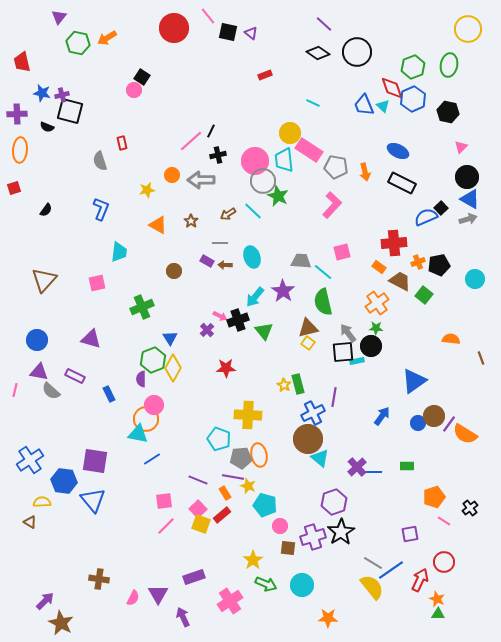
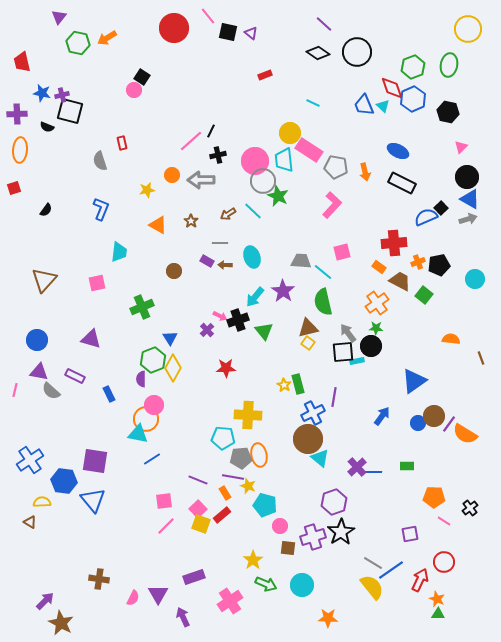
cyan pentagon at (219, 439): moved 4 px right, 1 px up; rotated 15 degrees counterclockwise
orange pentagon at (434, 497): rotated 20 degrees clockwise
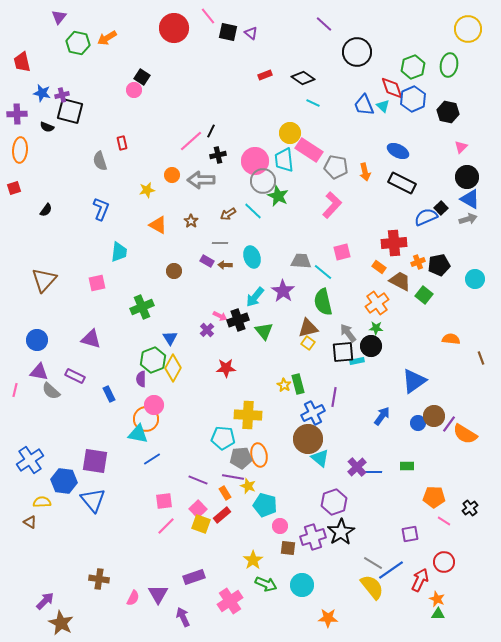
black diamond at (318, 53): moved 15 px left, 25 px down
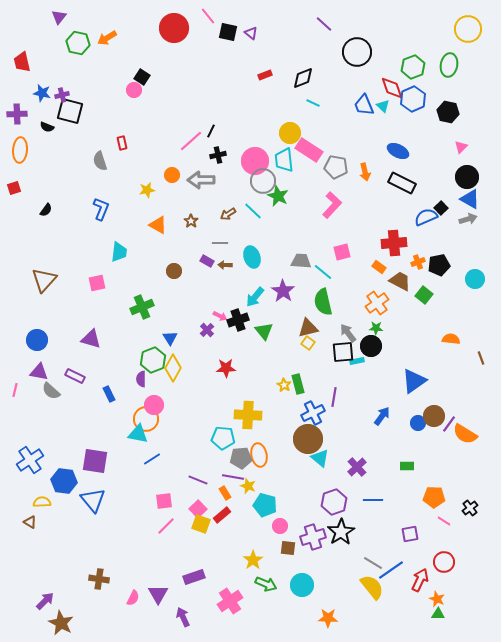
black diamond at (303, 78): rotated 55 degrees counterclockwise
blue line at (372, 472): moved 1 px right, 28 px down
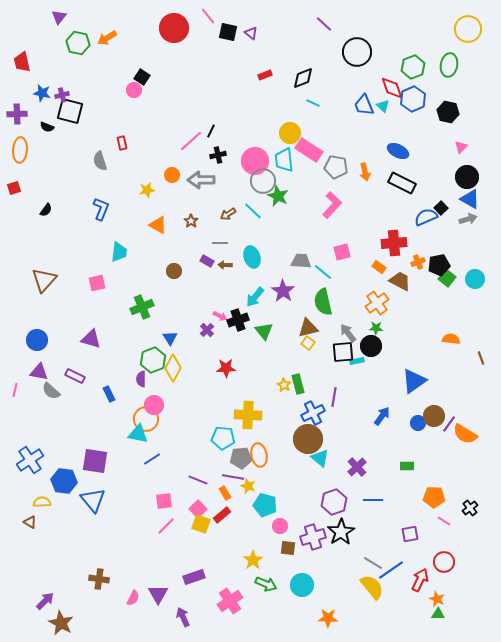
green square at (424, 295): moved 23 px right, 17 px up
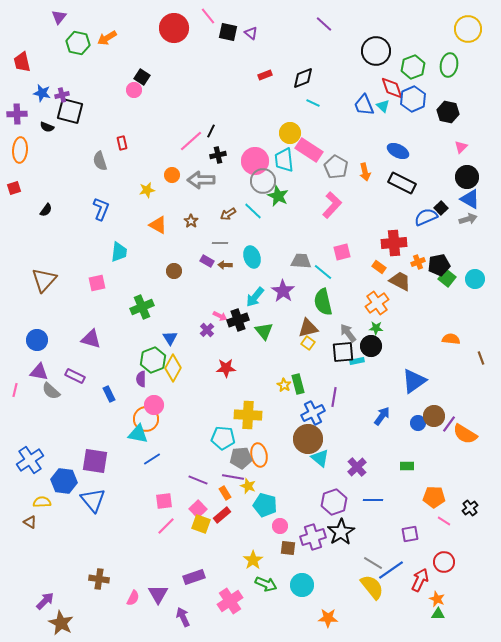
black circle at (357, 52): moved 19 px right, 1 px up
gray pentagon at (336, 167): rotated 20 degrees clockwise
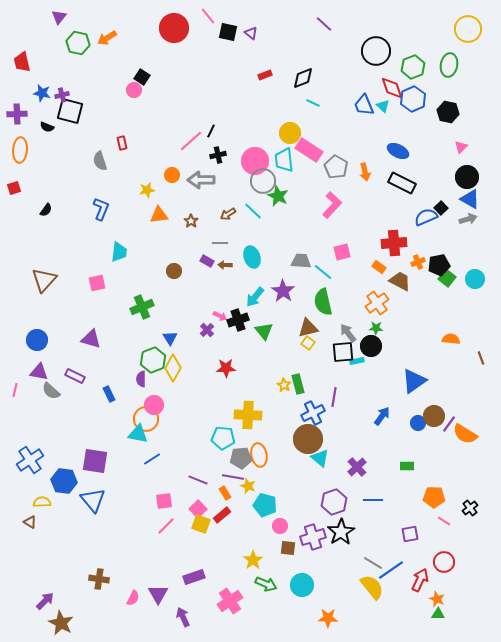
orange triangle at (158, 225): moved 1 px right, 10 px up; rotated 36 degrees counterclockwise
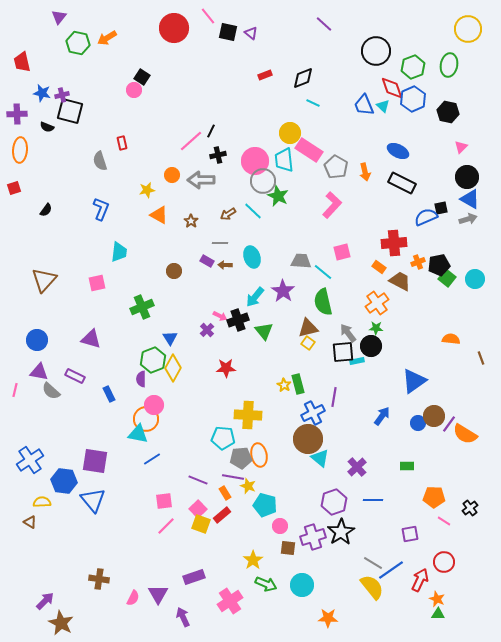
black square at (441, 208): rotated 32 degrees clockwise
orange triangle at (159, 215): rotated 36 degrees clockwise
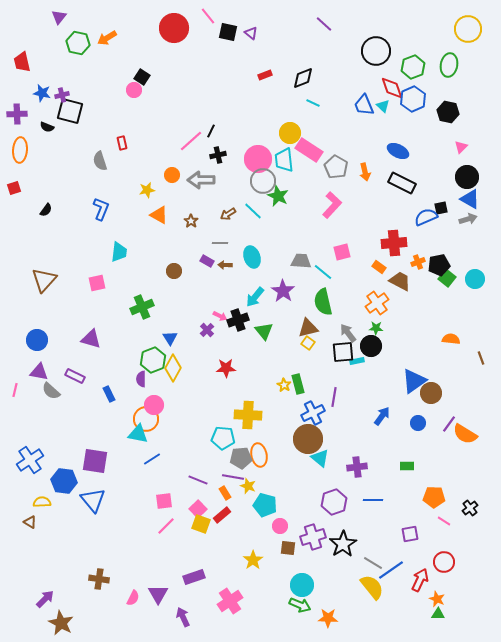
pink circle at (255, 161): moved 3 px right, 2 px up
brown circle at (434, 416): moved 3 px left, 23 px up
purple cross at (357, 467): rotated 36 degrees clockwise
black star at (341, 532): moved 2 px right, 12 px down
green arrow at (266, 584): moved 34 px right, 21 px down
purple arrow at (45, 601): moved 2 px up
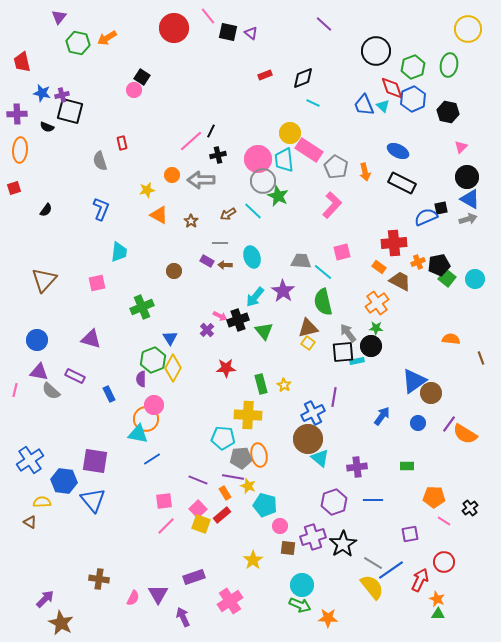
green rectangle at (298, 384): moved 37 px left
